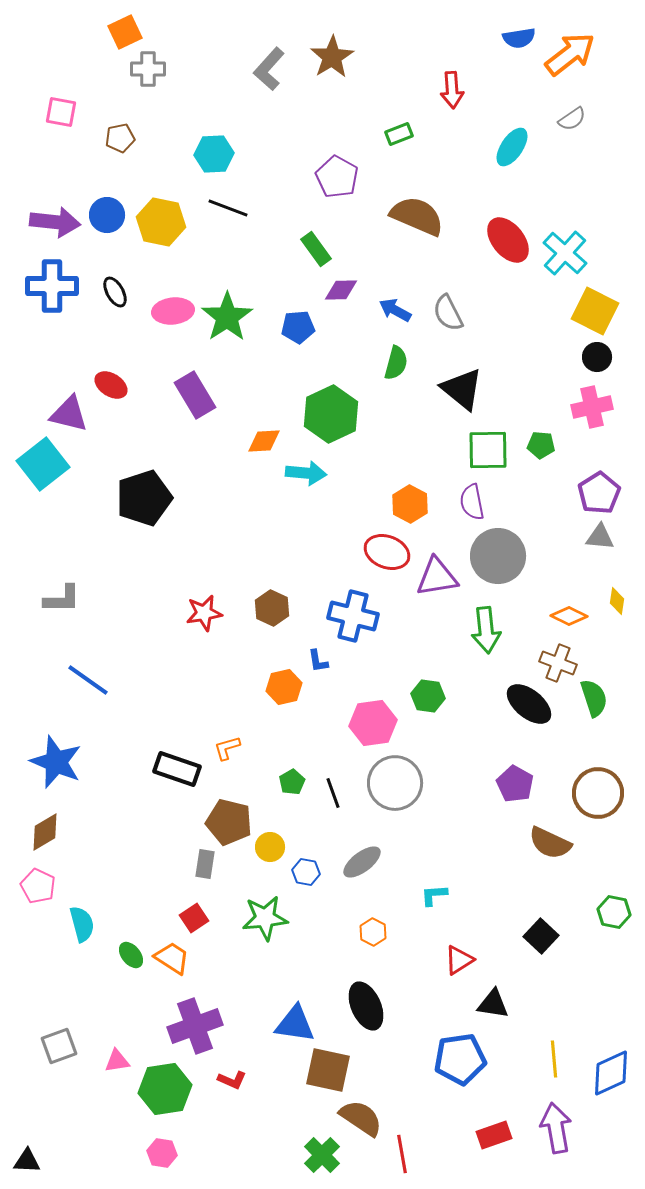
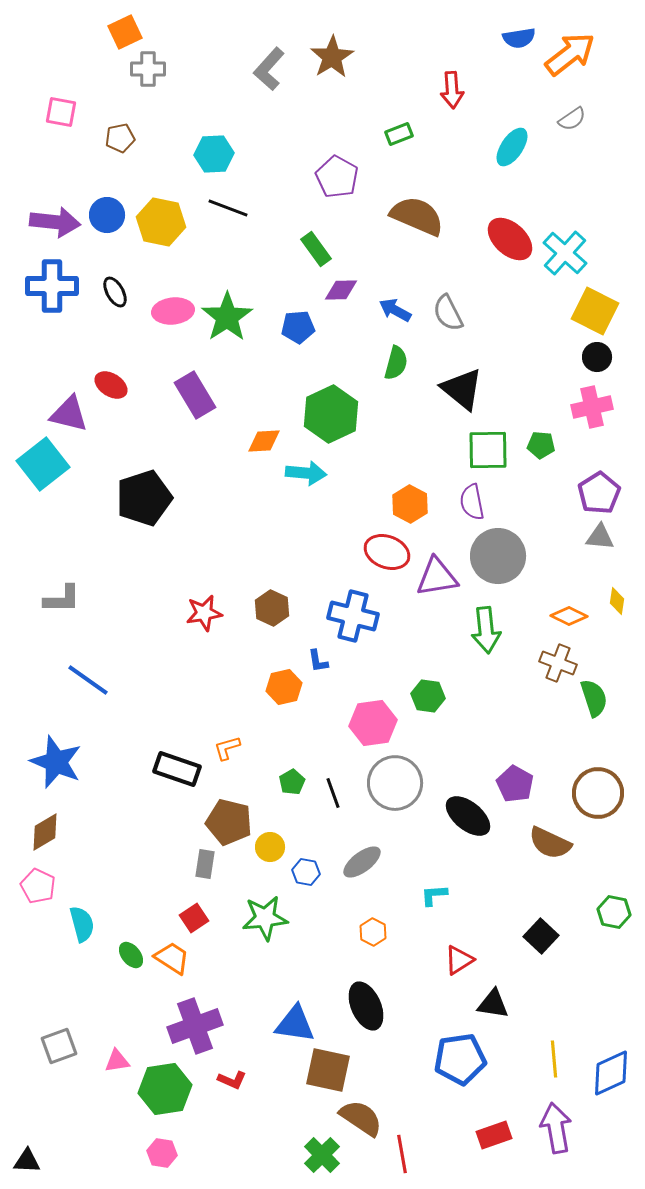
red ellipse at (508, 240): moved 2 px right, 1 px up; rotated 9 degrees counterclockwise
black ellipse at (529, 704): moved 61 px left, 112 px down
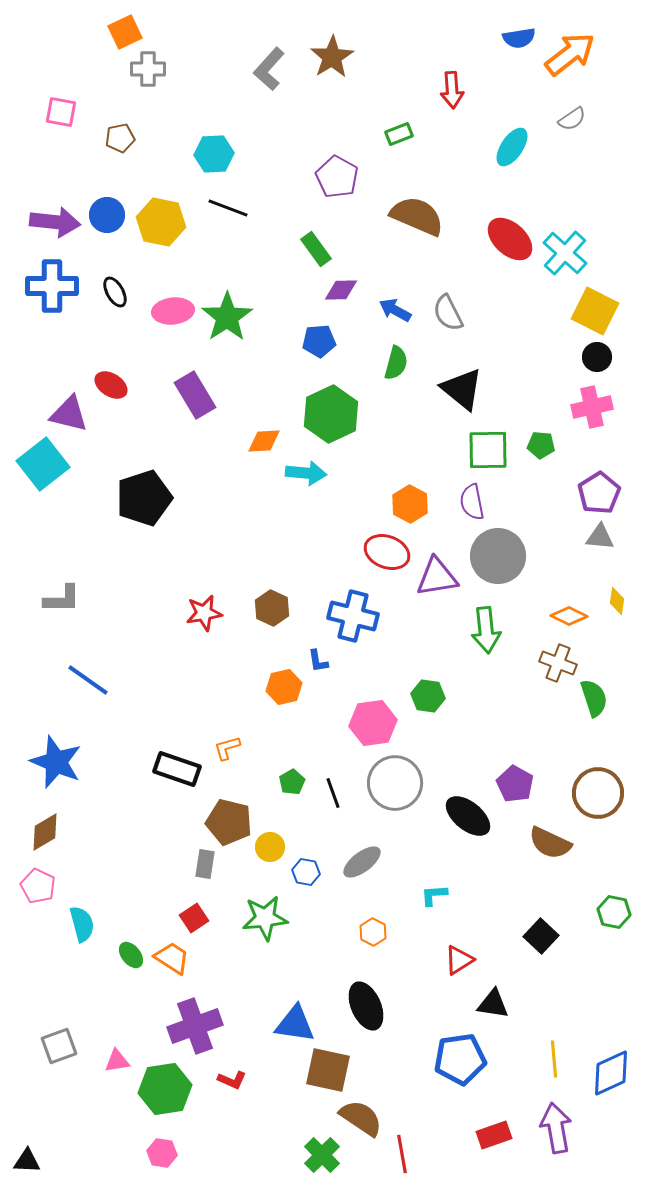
blue pentagon at (298, 327): moved 21 px right, 14 px down
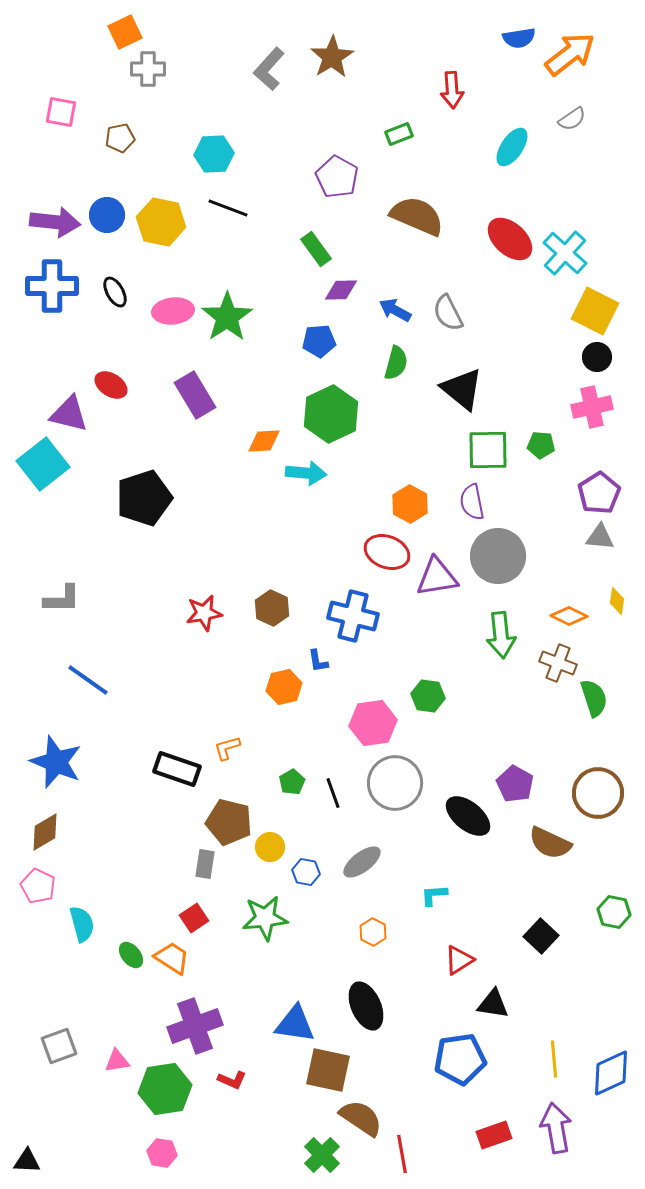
green arrow at (486, 630): moved 15 px right, 5 px down
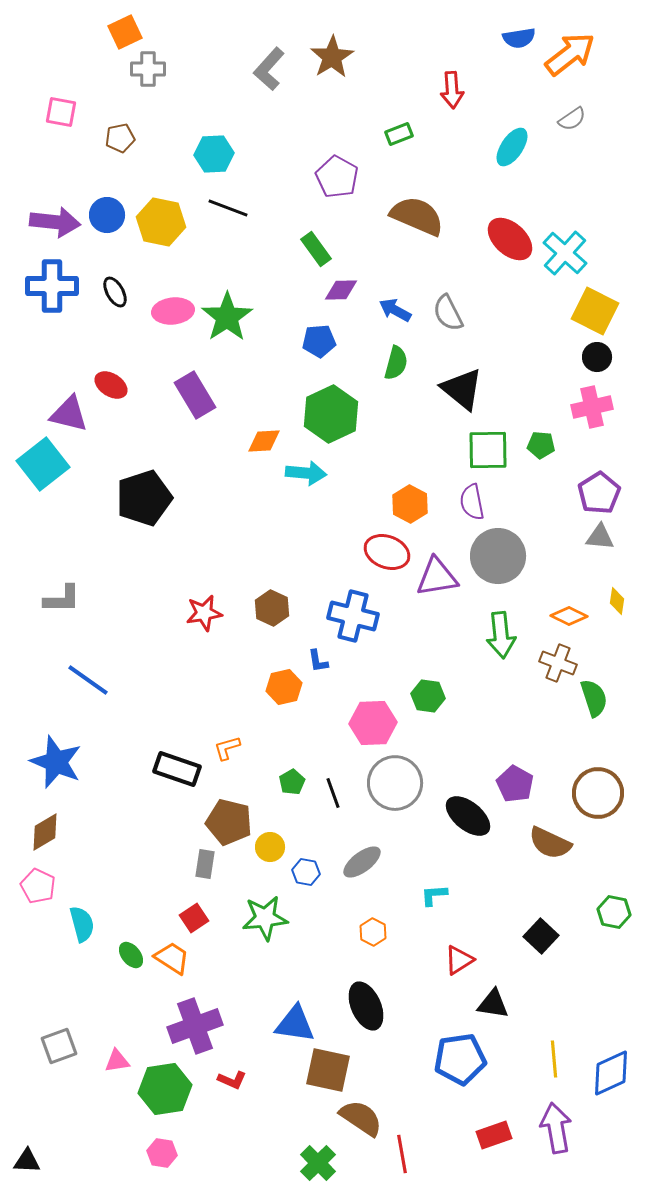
pink hexagon at (373, 723): rotated 6 degrees clockwise
green cross at (322, 1155): moved 4 px left, 8 px down
